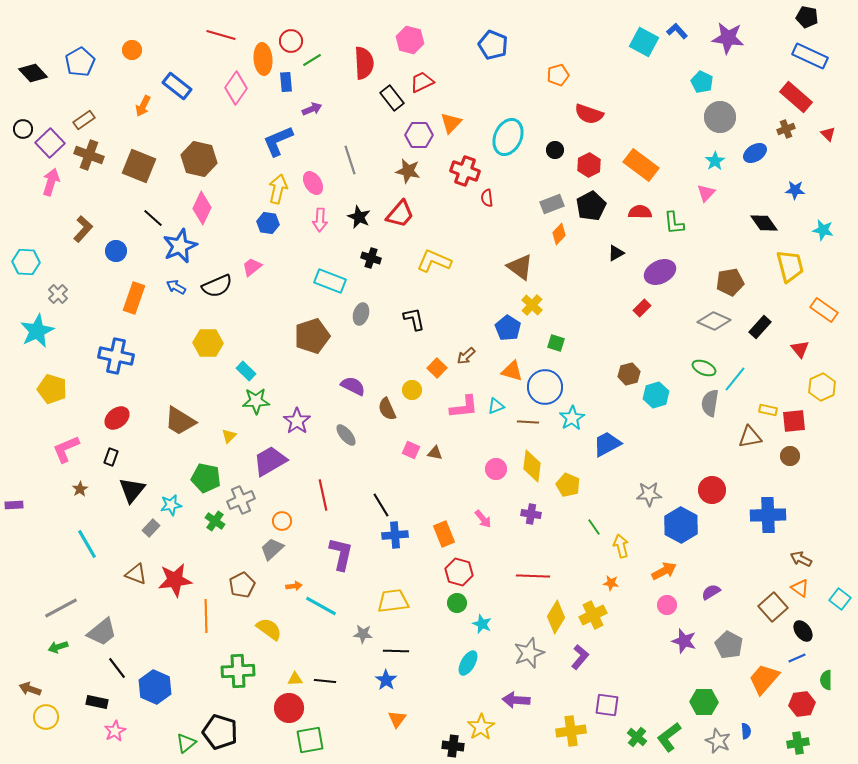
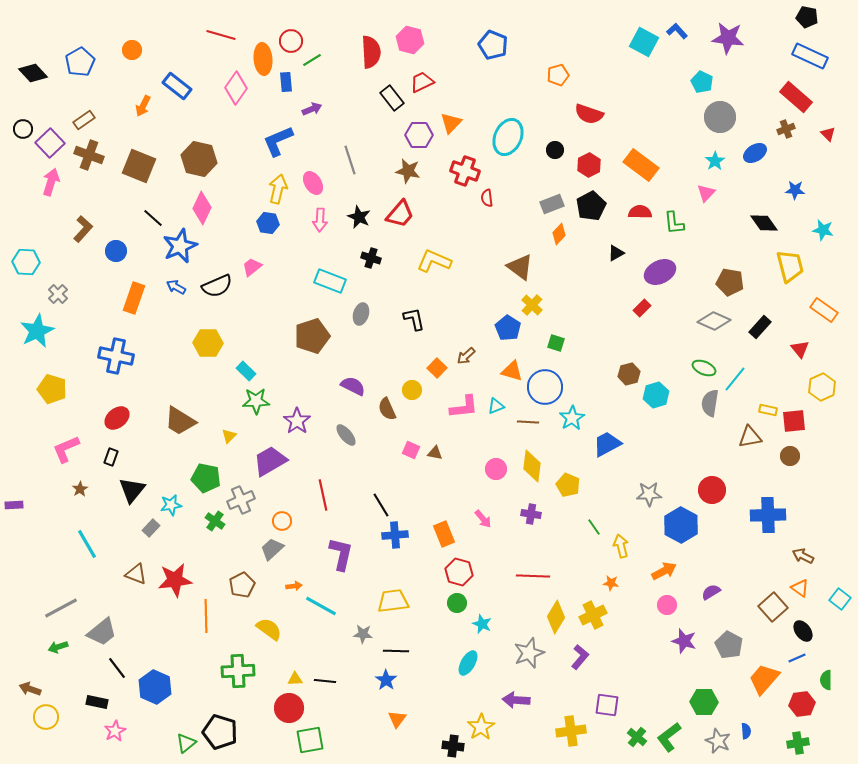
red semicircle at (364, 63): moved 7 px right, 11 px up
brown pentagon at (730, 282): rotated 20 degrees clockwise
brown arrow at (801, 559): moved 2 px right, 3 px up
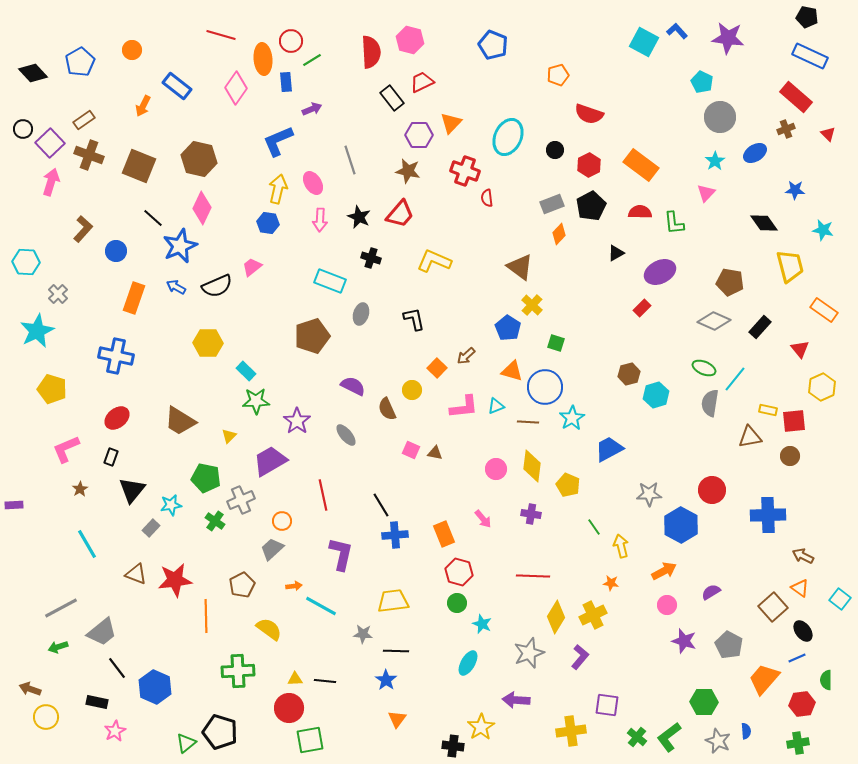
blue trapezoid at (607, 444): moved 2 px right, 5 px down
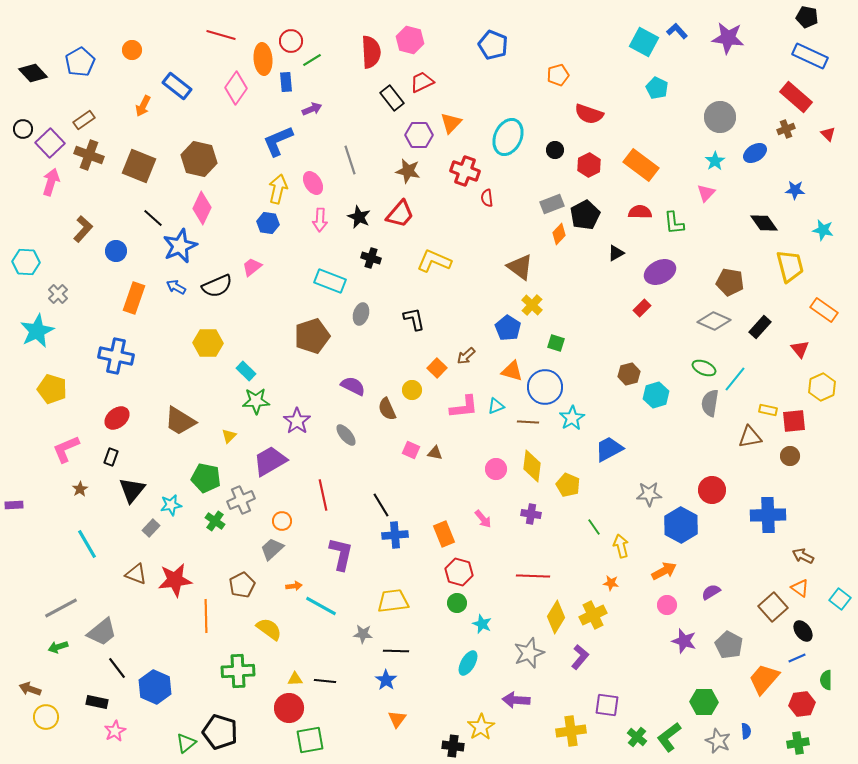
cyan pentagon at (702, 82): moved 45 px left, 6 px down
black pentagon at (591, 206): moved 6 px left, 9 px down
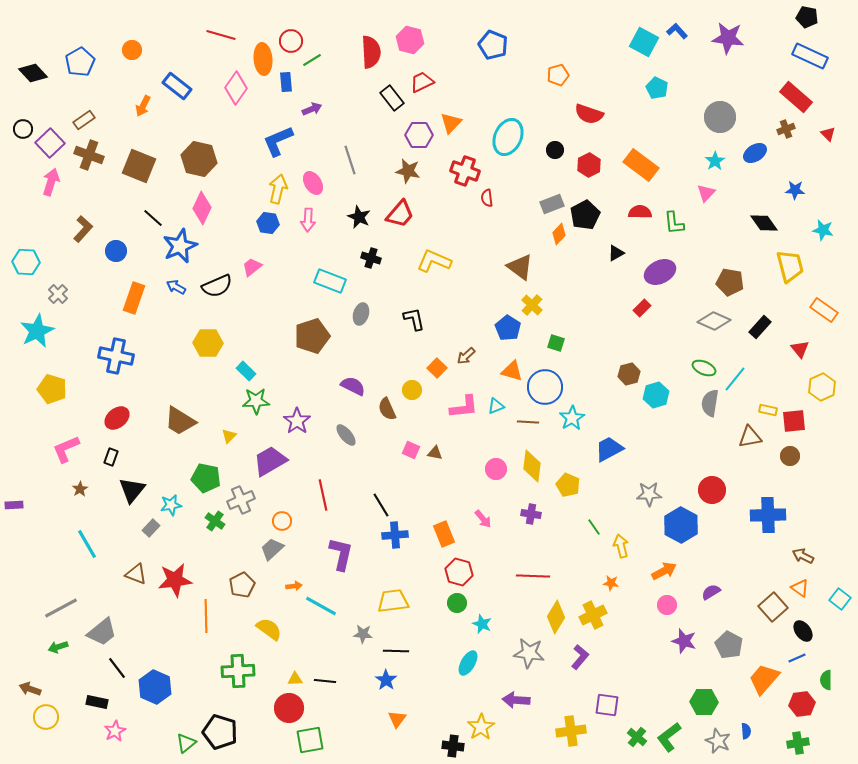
pink arrow at (320, 220): moved 12 px left
gray star at (529, 653): rotated 28 degrees clockwise
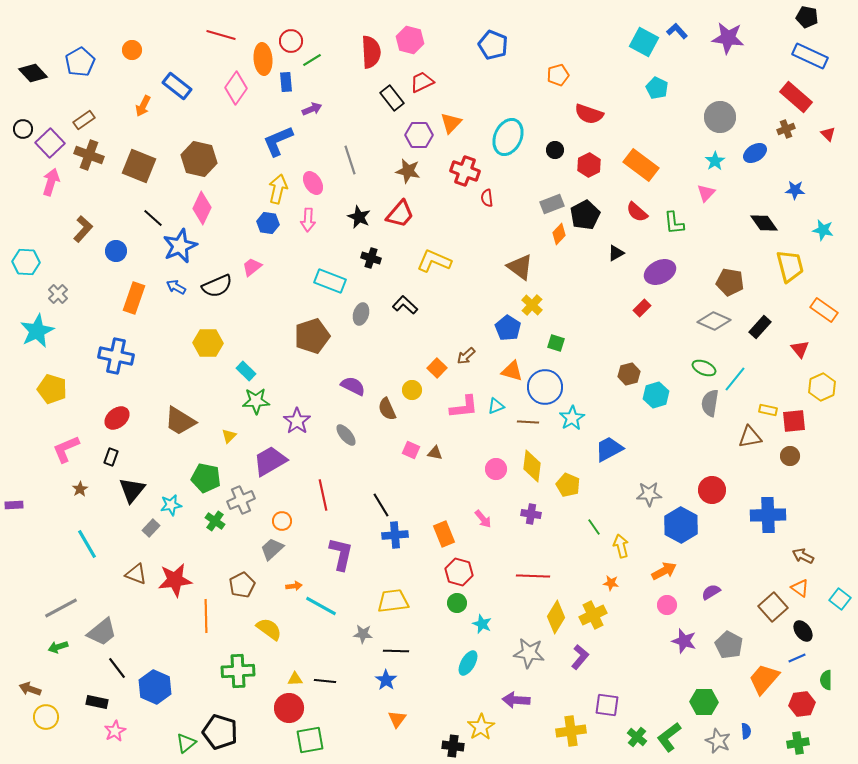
red semicircle at (640, 212): moved 3 px left; rotated 140 degrees counterclockwise
black L-shape at (414, 319): moved 9 px left, 14 px up; rotated 35 degrees counterclockwise
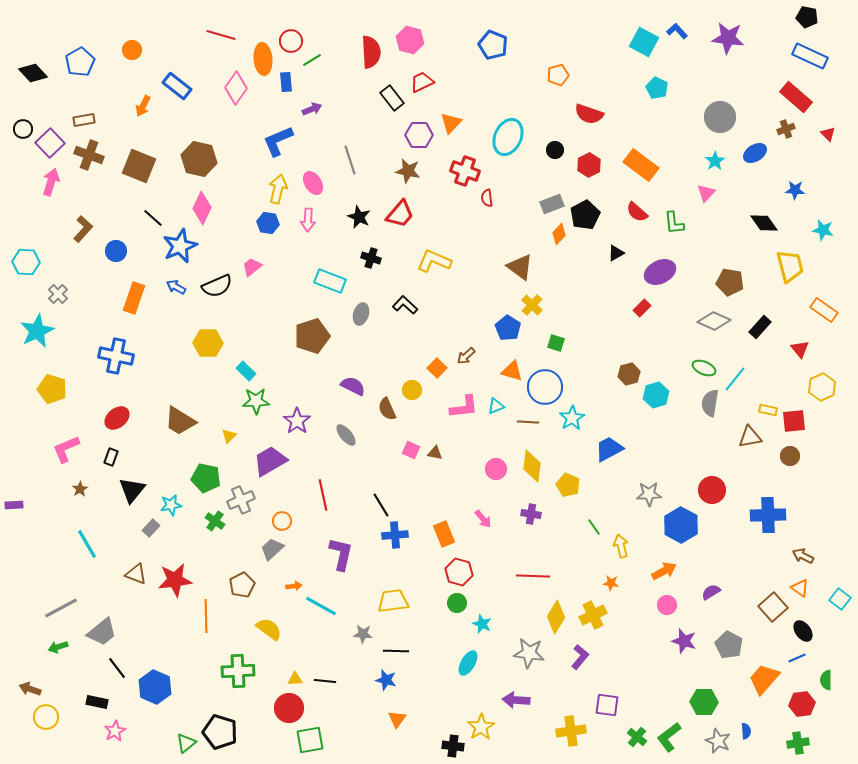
brown rectangle at (84, 120): rotated 25 degrees clockwise
blue star at (386, 680): rotated 20 degrees counterclockwise
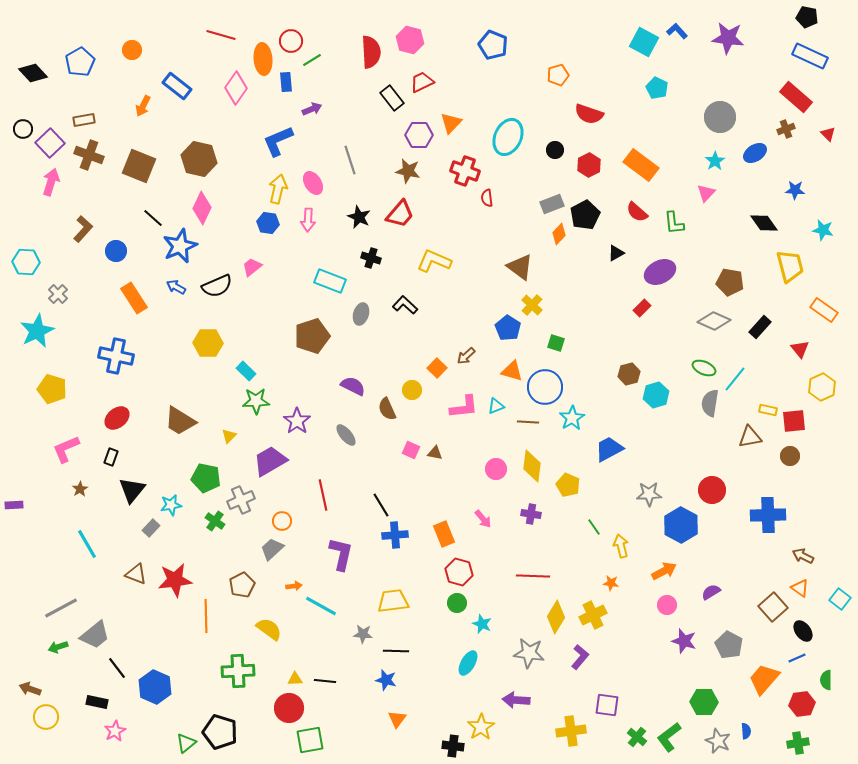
orange rectangle at (134, 298): rotated 52 degrees counterclockwise
gray trapezoid at (102, 632): moved 7 px left, 3 px down
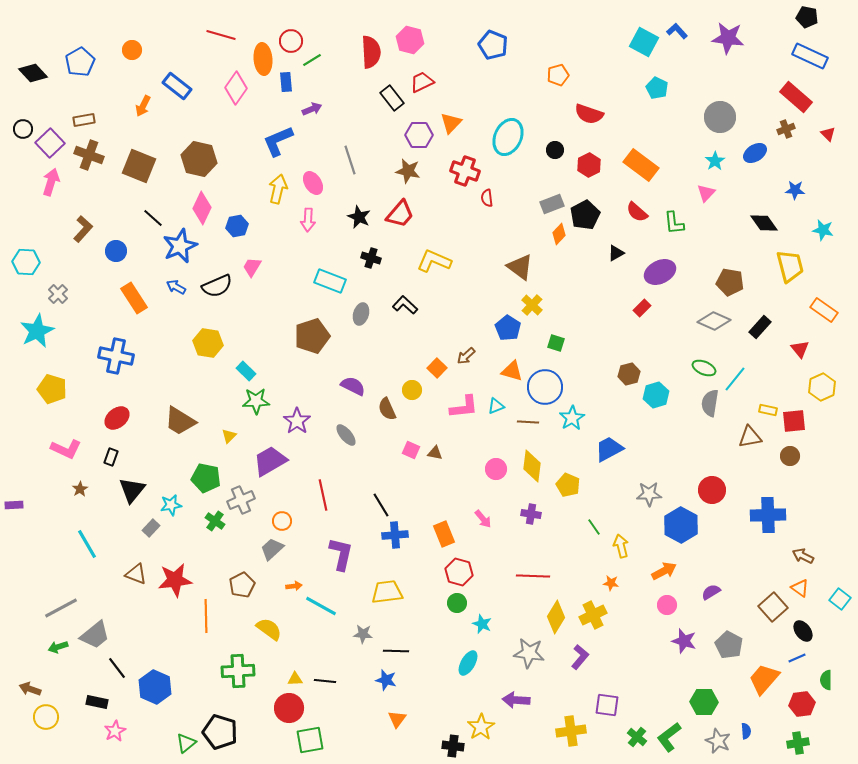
blue hexagon at (268, 223): moved 31 px left, 3 px down; rotated 20 degrees counterclockwise
pink trapezoid at (252, 267): rotated 20 degrees counterclockwise
yellow hexagon at (208, 343): rotated 8 degrees clockwise
pink L-shape at (66, 449): rotated 132 degrees counterclockwise
yellow trapezoid at (393, 601): moved 6 px left, 9 px up
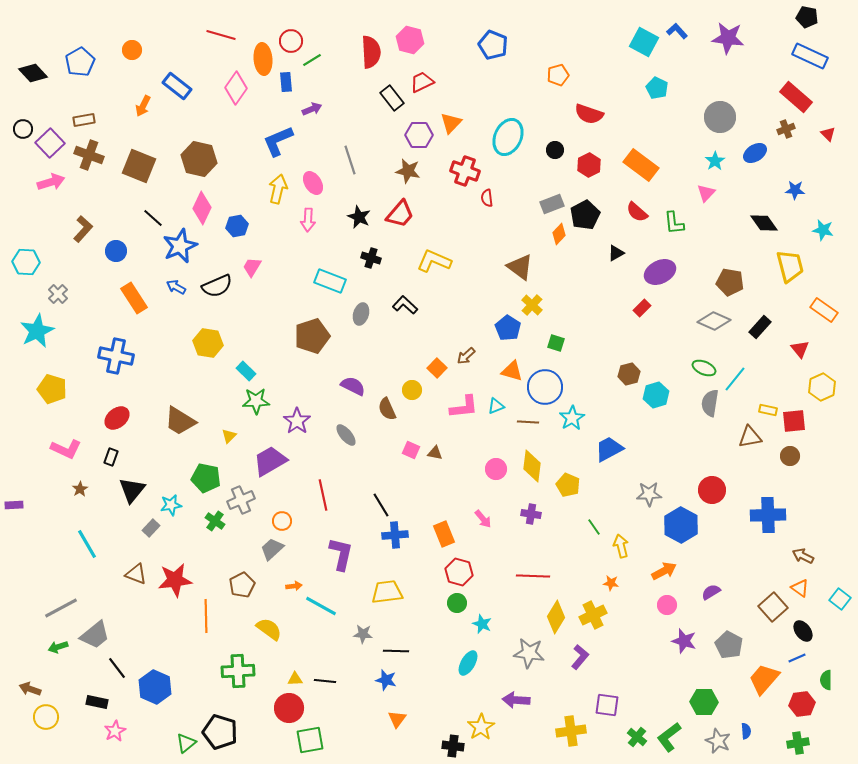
pink arrow at (51, 182): rotated 56 degrees clockwise
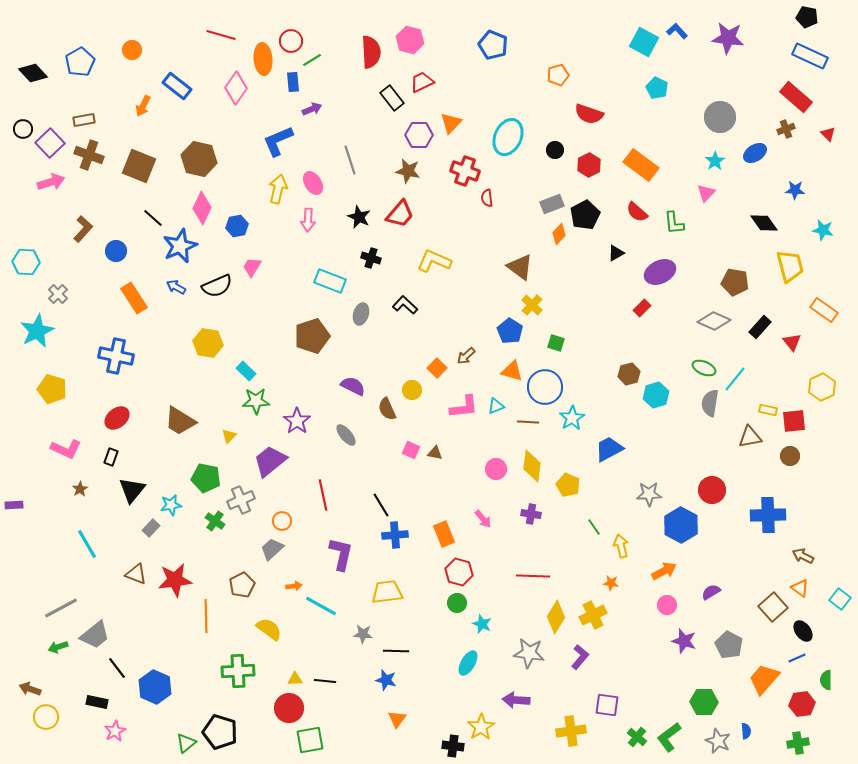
blue rectangle at (286, 82): moved 7 px right
brown pentagon at (730, 282): moved 5 px right
blue pentagon at (508, 328): moved 2 px right, 3 px down
red triangle at (800, 349): moved 8 px left, 7 px up
purple trapezoid at (270, 461): rotated 9 degrees counterclockwise
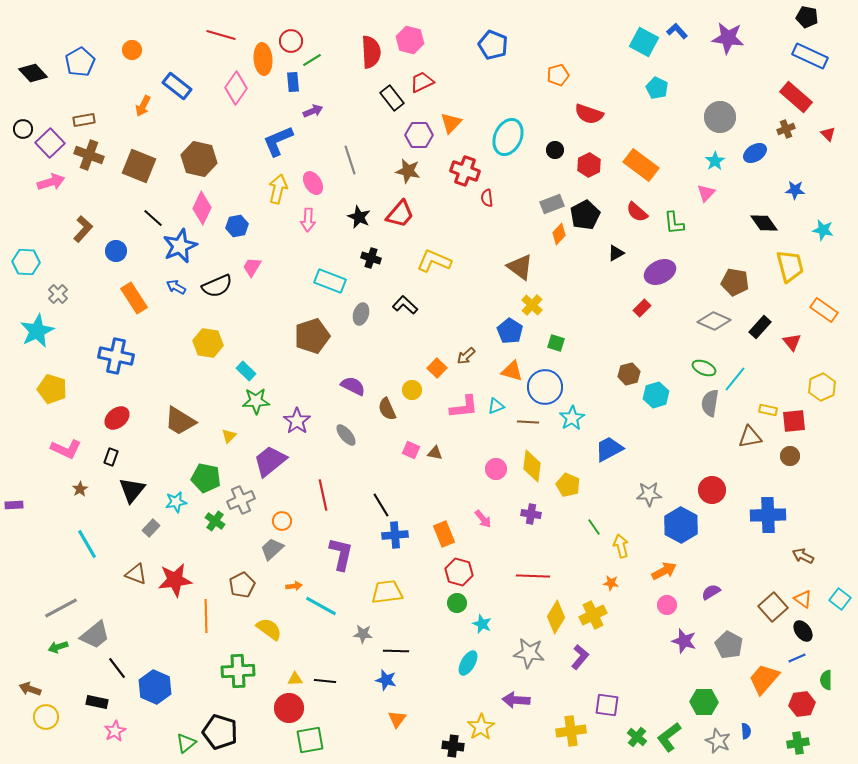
purple arrow at (312, 109): moved 1 px right, 2 px down
cyan star at (171, 505): moved 5 px right, 3 px up
orange triangle at (800, 588): moved 3 px right, 11 px down
